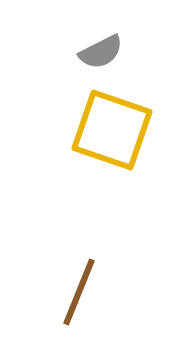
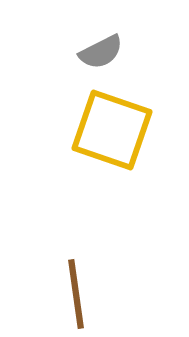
brown line: moved 3 px left, 2 px down; rotated 30 degrees counterclockwise
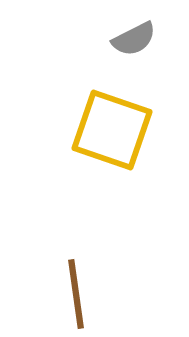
gray semicircle: moved 33 px right, 13 px up
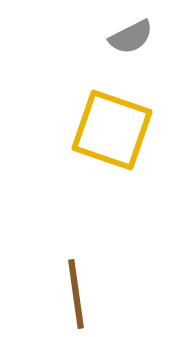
gray semicircle: moved 3 px left, 2 px up
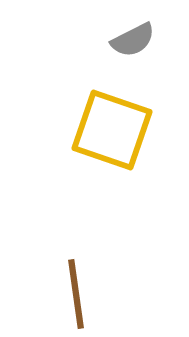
gray semicircle: moved 2 px right, 3 px down
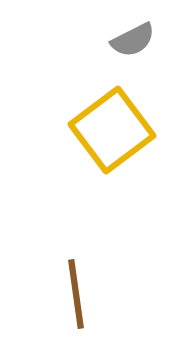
yellow square: rotated 34 degrees clockwise
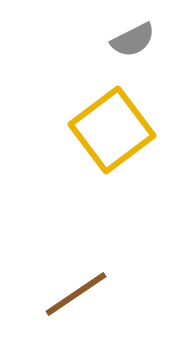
brown line: rotated 64 degrees clockwise
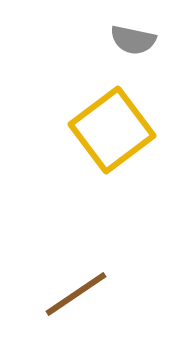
gray semicircle: rotated 39 degrees clockwise
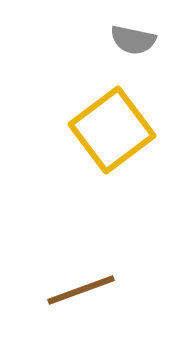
brown line: moved 5 px right, 4 px up; rotated 14 degrees clockwise
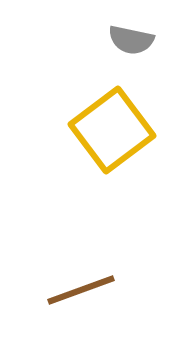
gray semicircle: moved 2 px left
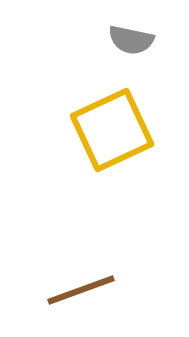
yellow square: rotated 12 degrees clockwise
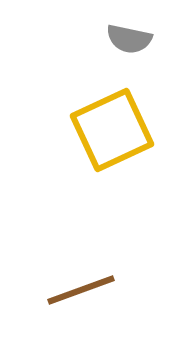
gray semicircle: moved 2 px left, 1 px up
